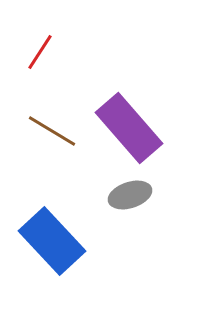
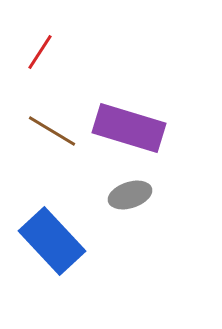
purple rectangle: rotated 32 degrees counterclockwise
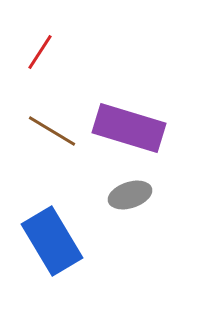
blue rectangle: rotated 12 degrees clockwise
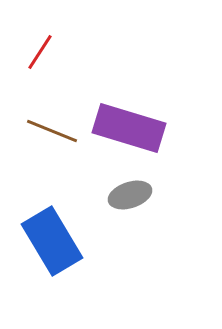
brown line: rotated 9 degrees counterclockwise
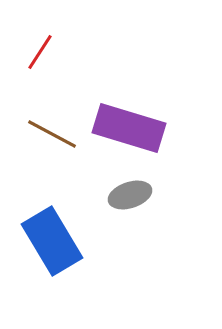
brown line: moved 3 px down; rotated 6 degrees clockwise
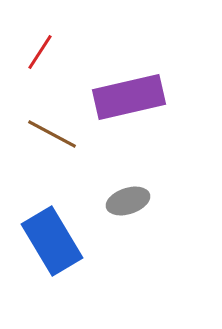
purple rectangle: moved 31 px up; rotated 30 degrees counterclockwise
gray ellipse: moved 2 px left, 6 px down
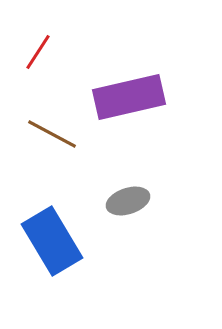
red line: moved 2 px left
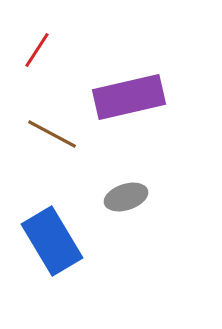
red line: moved 1 px left, 2 px up
gray ellipse: moved 2 px left, 4 px up
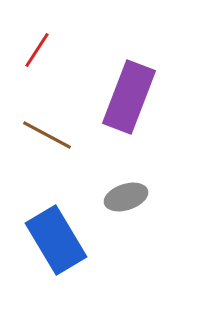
purple rectangle: rotated 56 degrees counterclockwise
brown line: moved 5 px left, 1 px down
blue rectangle: moved 4 px right, 1 px up
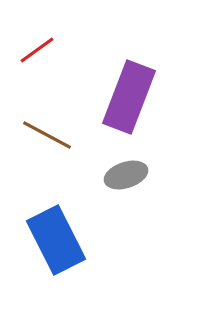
red line: rotated 21 degrees clockwise
gray ellipse: moved 22 px up
blue rectangle: rotated 4 degrees clockwise
